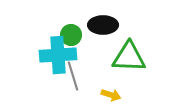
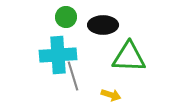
green circle: moved 5 px left, 18 px up
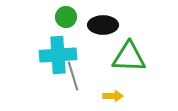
yellow arrow: moved 2 px right, 1 px down; rotated 18 degrees counterclockwise
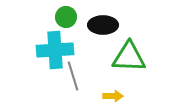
cyan cross: moved 3 px left, 5 px up
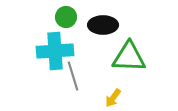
cyan cross: moved 1 px down
yellow arrow: moved 2 px down; rotated 126 degrees clockwise
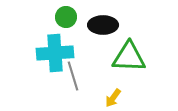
cyan cross: moved 2 px down
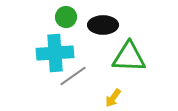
gray line: rotated 72 degrees clockwise
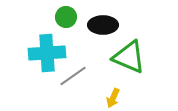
cyan cross: moved 8 px left
green triangle: rotated 21 degrees clockwise
yellow arrow: rotated 12 degrees counterclockwise
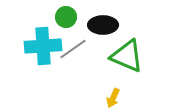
cyan cross: moved 4 px left, 7 px up
green triangle: moved 2 px left, 1 px up
gray line: moved 27 px up
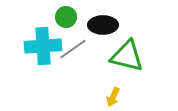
green triangle: rotated 9 degrees counterclockwise
yellow arrow: moved 1 px up
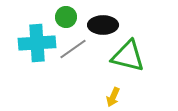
cyan cross: moved 6 px left, 3 px up
green triangle: moved 1 px right
